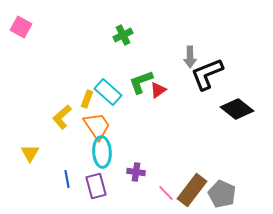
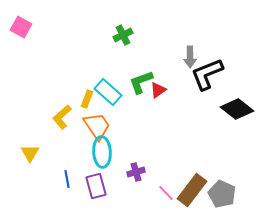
purple cross: rotated 24 degrees counterclockwise
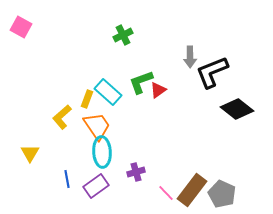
black L-shape: moved 5 px right, 2 px up
purple rectangle: rotated 70 degrees clockwise
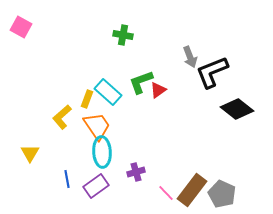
green cross: rotated 36 degrees clockwise
gray arrow: rotated 20 degrees counterclockwise
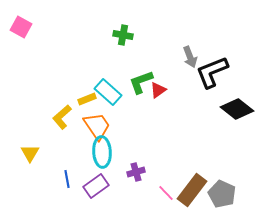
yellow rectangle: rotated 48 degrees clockwise
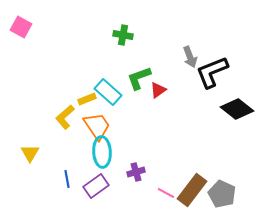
green L-shape: moved 2 px left, 4 px up
yellow L-shape: moved 3 px right
pink line: rotated 18 degrees counterclockwise
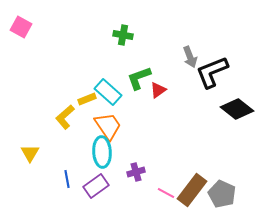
orange trapezoid: moved 11 px right
